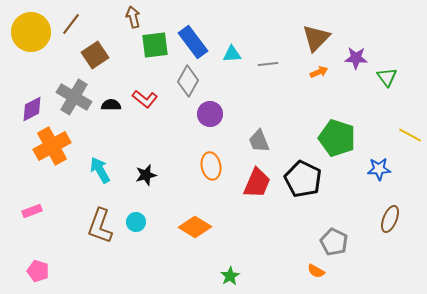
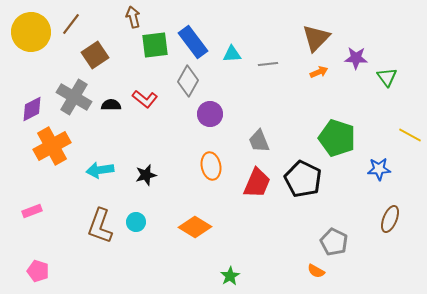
cyan arrow: rotated 68 degrees counterclockwise
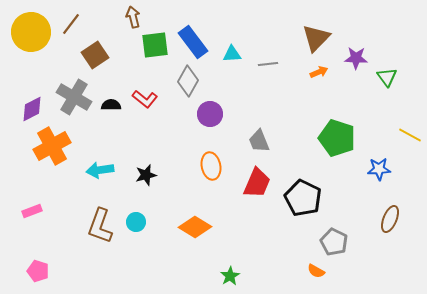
black pentagon: moved 19 px down
